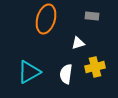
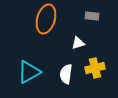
yellow cross: moved 1 px down
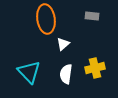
orange ellipse: rotated 24 degrees counterclockwise
white triangle: moved 15 px left, 1 px down; rotated 24 degrees counterclockwise
cyan triangle: rotated 45 degrees counterclockwise
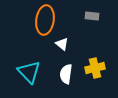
orange ellipse: moved 1 px left, 1 px down; rotated 16 degrees clockwise
white triangle: moved 1 px left; rotated 40 degrees counterclockwise
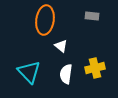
white triangle: moved 1 px left, 2 px down
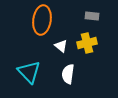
orange ellipse: moved 3 px left
yellow cross: moved 8 px left, 25 px up
white semicircle: moved 2 px right
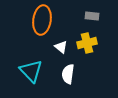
white triangle: moved 1 px down
cyan triangle: moved 2 px right, 1 px up
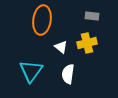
cyan triangle: rotated 20 degrees clockwise
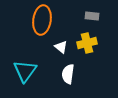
cyan triangle: moved 6 px left
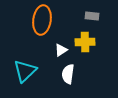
yellow cross: moved 2 px left, 1 px up; rotated 12 degrees clockwise
white triangle: moved 3 px down; rotated 48 degrees clockwise
cyan triangle: rotated 10 degrees clockwise
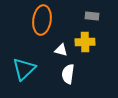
white triangle: rotated 48 degrees clockwise
cyan triangle: moved 1 px left, 2 px up
